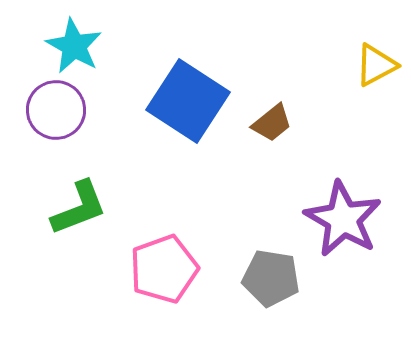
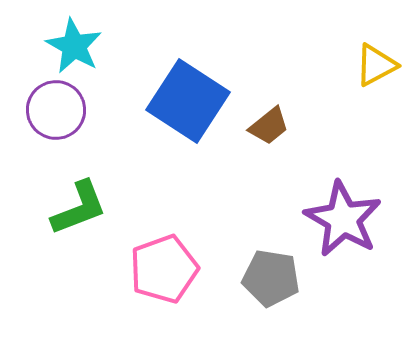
brown trapezoid: moved 3 px left, 3 px down
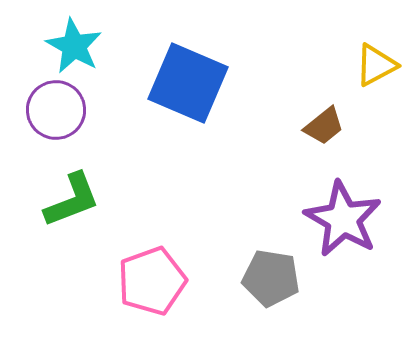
blue square: moved 18 px up; rotated 10 degrees counterclockwise
brown trapezoid: moved 55 px right
green L-shape: moved 7 px left, 8 px up
pink pentagon: moved 12 px left, 12 px down
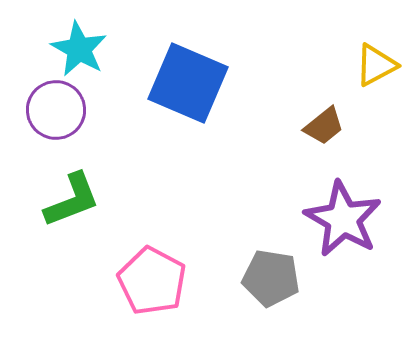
cyan star: moved 5 px right, 3 px down
pink pentagon: rotated 24 degrees counterclockwise
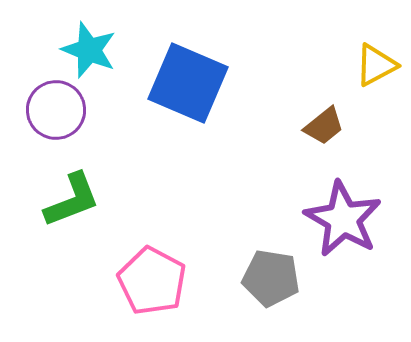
cyan star: moved 10 px right, 1 px down; rotated 8 degrees counterclockwise
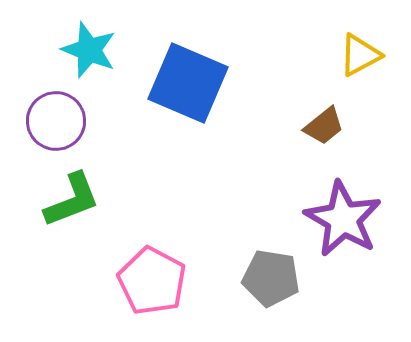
yellow triangle: moved 16 px left, 10 px up
purple circle: moved 11 px down
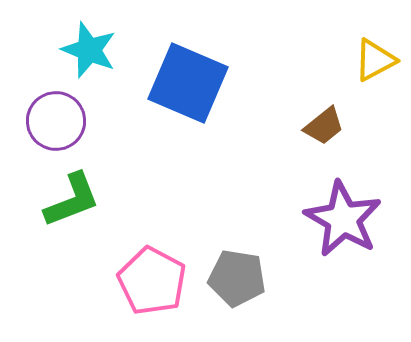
yellow triangle: moved 15 px right, 5 px down
gray pentagon: moved 34 px left
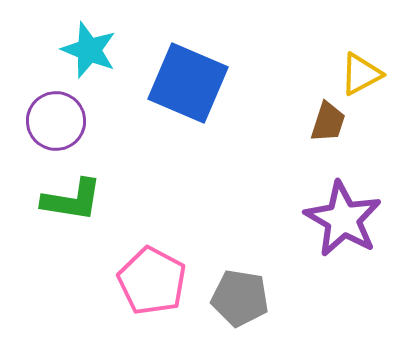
yellow triangle: moved 14 px left, 14 px down
brown trapezoid: moved 4 px right, 4 px up; rotated 33 degrees counterclockwise
green L-shape: rotated 30 degrees clockwise
gray pentagon: moved 3 px right, 20 px down
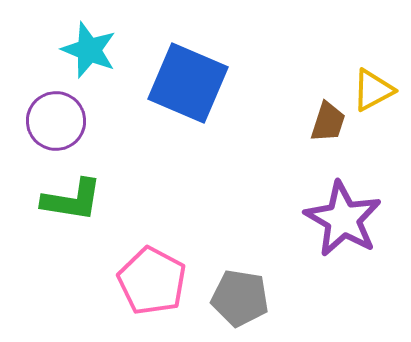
yellow triangle: moved 12 px right, 16 px down
